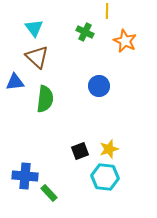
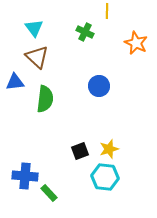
orange star: moved 11 px right, 2 px down
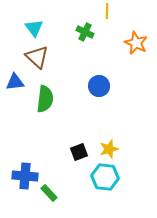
black square: moved 1 px left, 1 px down
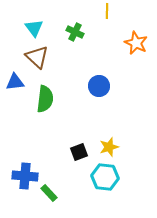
green cross: moved 10 px left
yellow star: moved 2 px up
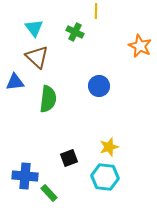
yellow line: moved 11 px left
orange star: moved 4 px right, 3 px down
green semicircle: moved 3 px right
black square: moved 10 px left, 6 px down
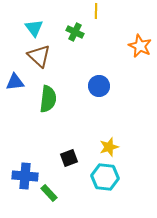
brown triangle: moved 2 px right, 1 px up
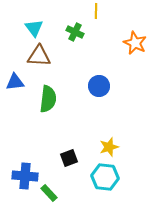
orange star: moved 5 px left, 3 px up
brown triangle: rotated 40 degrees counterclockwise
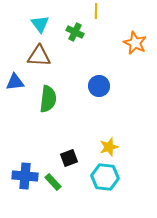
cyan triangle: moved 6 px right, 4 px up
green rectangle: moved 4 px right, 11 px up
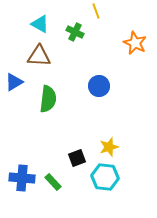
yellow line: rotated 21 degrees counterclockwise
cyan triangle: rotated 24 degrees counterclockwise
blue triangle: moved 1 px left; rotated 24 degrees counterclockwise
black square: moved 8 px right
blue cross: moved 3 px left, 2 px down
